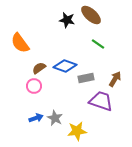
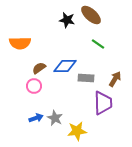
orange semicircle: rotated 55 degrees counterclockwise
blue diamond: rotated 20 degrees counterclockwise
gray rectangle: rotated 14 degrees clockwise
purple trapezoid: moved 2 px right, 2 px down; rotated 70 degrees clockwise
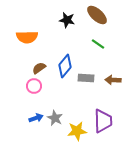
brown ellipse: moved 6 px right
orange semicircle: moved 7 px right, 6 px up
blue diamond: rotated 50 degrees counterclockwise
brown arrow: moved 2 px left, 1 px down; rotated 119 degrees counterclockwise
purple trapezoid: moved 18 px down
